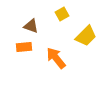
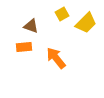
yellow trapezoid: moved 13 px up
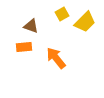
yellow trapezoid: moved 1 px left, 1 px up
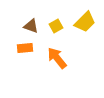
yellow square: moved 6 px left, 12 px down
orange rectangle: moved 1 px right, 1 px down
orange arrow: moved 1 px right
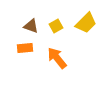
yellow trapezoid: moved 1 px right, 1 px down
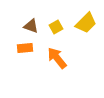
yellow square: moved 1 px down
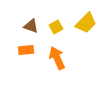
orange rectangle: moved 1 px right, 2 px down
orange arrow: rotated 15 degrees clockwise
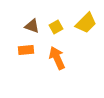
brown triangle: moved 1 px right
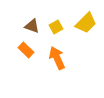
orange rectangle: rotated 49 degrees clockwise
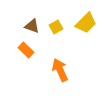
orange arrow: moved 3 px right, 12 px down
